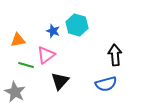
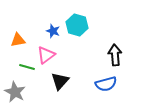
green line: moved 1 px right, 2 px down
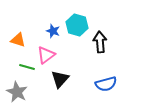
orange triangle: rotated 28 degrees clockwise
black arrow: moved 15 px left, 13 px up
black triangle: moved 2 px up
gray star: moved 2 px right
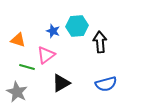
cyan hexagon: moved 1 px down; rotated 20 degrees counterclockwise
black triangle: moved 1 px right, 4 px down; rotated 18 degrees clockwise
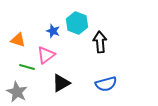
cyan hexagon: moved 3 px up; rotated 25 degrees clockwise
